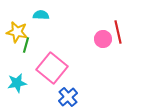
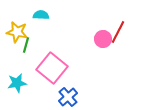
red line: rotated 40 degrees clockwise
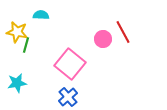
red line: moved 5 px right; rotated 55 degrees counterclockwise
pink square: moved 18 px right, 4 px up
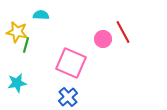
pink square: moved 1 px right, 1 px up; rotated 16 degrees counterclockwise
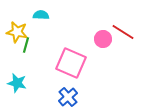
red line: rotated 30 degrees counterclockwise
cyan star: rotated 24 degrees clockwise
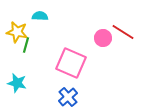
cyan semicircle: moved 1 px left, 1 px down
pink circle: moved 1 px up
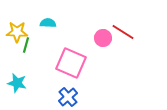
cyan semicircle: moved 8 px right, 7 px down
yellow star: rotated 10 degrees counterclockwise
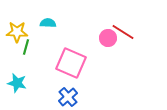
pink circle: moved 5 px right
green line: moved 2 px down
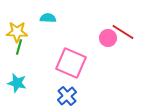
cyan semicircle: moved 5 px up
green line: moved 7 px left
blue cross: moved 1 px left, 1 px up
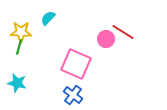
cyan semicircle: rotated 49 degrees counterclockwise
yellow star: moved 4 px right
pink circle: moved 2 px left, 1 px down
pink square: moved 5 px right, 1 px down
blue cross: moved 6 px right, 1 px up; rotated 12 degrees counterclockwise
